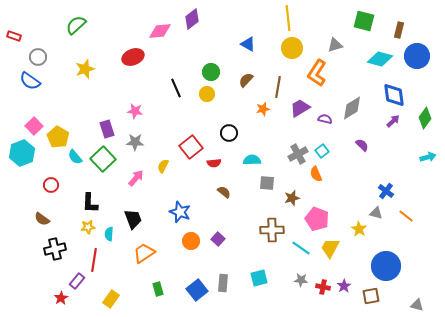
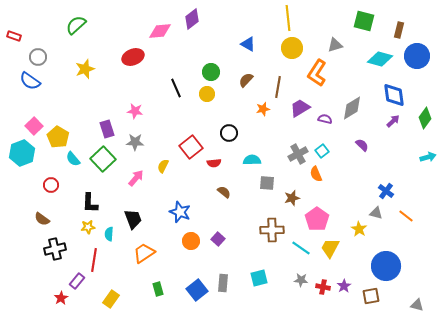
cyan semicircle at (75, 157): moved 2 px left, 2 px down
pink pentagon at (317, 219): rotated 15 degrees clockwise
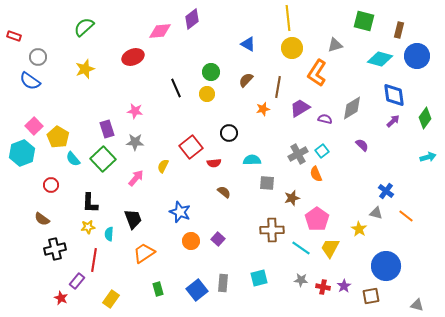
green semicircle at (76, 25): moved 8 px right, 2 px down
red star at (61, 298): rotated 16 degrees counterclockwise
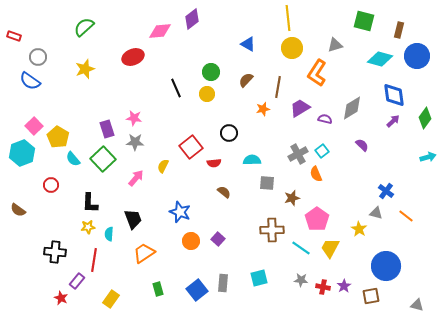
pink star at (135, 111): moved 1 px left, 7 px down
brown semicircle at (42, 219): moved 24 px left, 9 px up
black cross at (55, 249): moved 3 px down; rotated 20 degrees clockwise
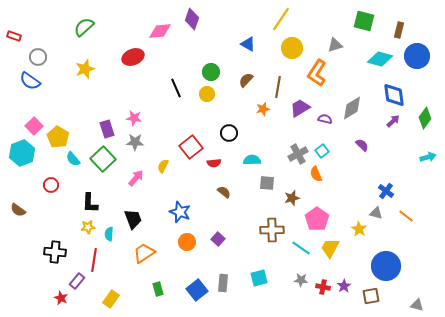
yellow line at (288, 18): moved 7 px left, 1 px down; rotated 40 degrees clockwise
purple diamond at (192, 19): rotated 35 degrees counterclockwise
orange circle at (191, 241): moved 4 px left, 1 px down
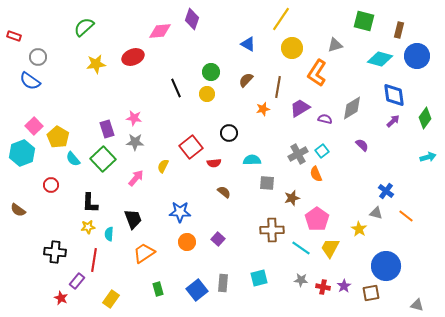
yellow star at (85, 69): moved 11 px right, 5 px up; rotated 12 degrees clockwise
blue star at (180, 212): rotated 20 degrees counterclockwise
brown square at (371, 296): moved 3 px up
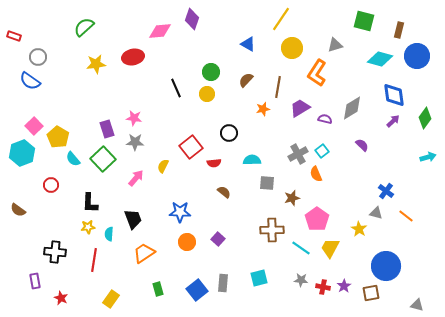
red ellipse at (133, 57): rotated 10 degrees clockwise
purple rectangle at (77, 281): moved 42 px left; rotated 49 degrees counterclockwise
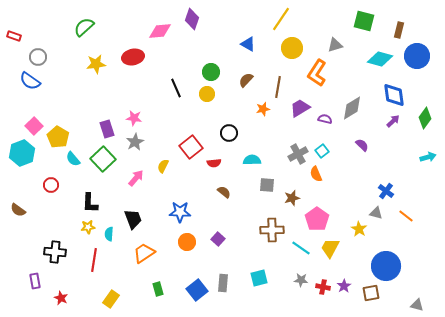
gray star at (135, 142): rotated 30 degrees counterclockwise
gray square at (267, 183): moved 2 px down
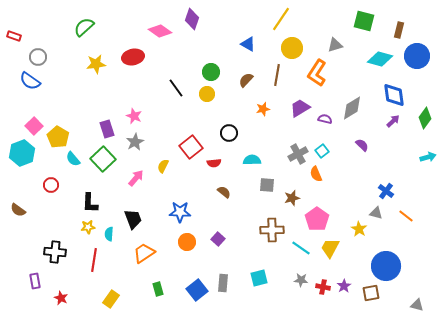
pink diamond at (160, 31): rotated 40 degrees clockwise
brown line at (278, 87): moved 1 px left, 12 px up
black line at (176, 88): rotated 12 degrees counterclockwise
pink star at (134, 118): moved 2 px up; rotated 14 degrees clockwise
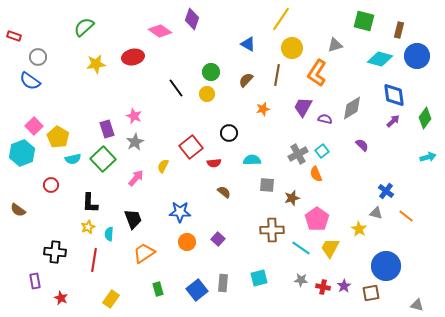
purple trapezoid at (300, 108): moved 3 px right, 1 px up; rotated 30 degrees counterclockwise
cyan semicircle at (73, 159): rotated 63 degrees counterclockwise
yellow star at (88, 227): rotated 16 degrees counterclockwise
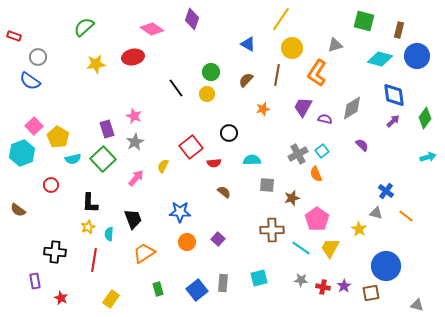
pink diamond at (160, 31): moved 8 px left, 2 px up
